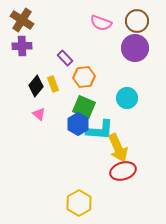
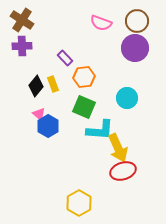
blue hexagon: moved 30 px left, 2 px down
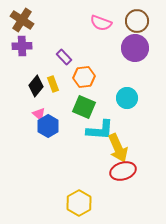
purple rectangle: moved 1 px left, 1 px up
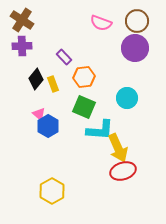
black diamond: moved 7 px up
yellow hexagon: moved 27 px left, 12 px up
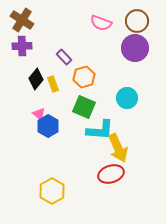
orange hexagon: rotated 10 degrees counterclockwise
red ellipse: moved 12 px left, 3 px down
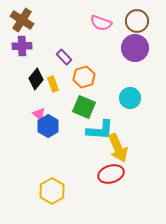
cyan circle: moved 3 px right
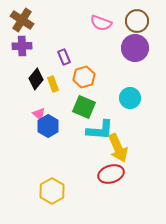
purple rectangle: rotated 21 degrees clockwise
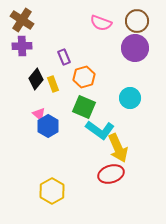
cyan L-shape: rotated 32 degrees clockwise
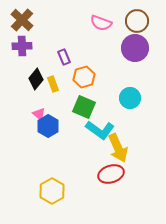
brown cross: rotated 10 degrees clockwise
